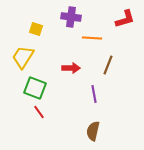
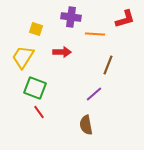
orange line: moved 3 px right, 4 px up
red arrow: moved 9 px left, 16 px up
purple line: rotated 60 degrees clockwise
brown semicircle: moved 7 px left, 6 px up; rotated 24 degrees counterclockwise
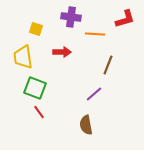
yellow trapezoid: rotated 40 degrees counterclockwise
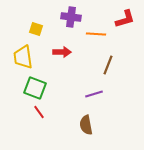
orange line: moved 1 px right
purple line: rotated 24 degrees clockwise
